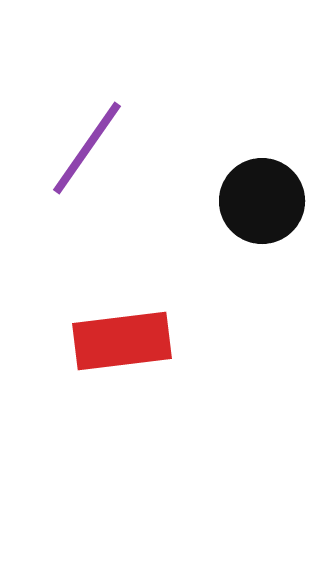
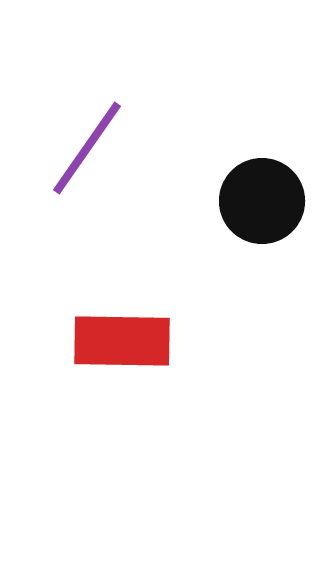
red rectangle: rotated 8 degrees clockwise
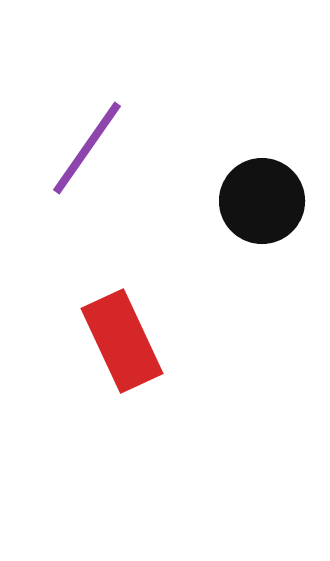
red rectangle: rotated 64 degrees clockwise
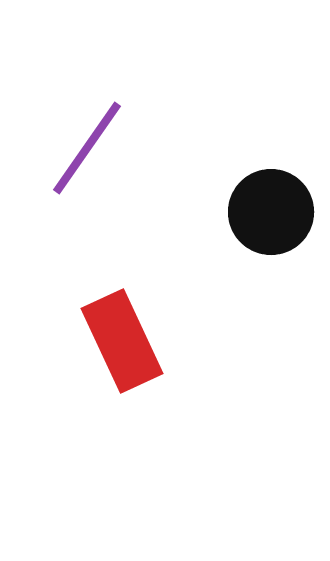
black circle: moved 9 px right, 11 px down
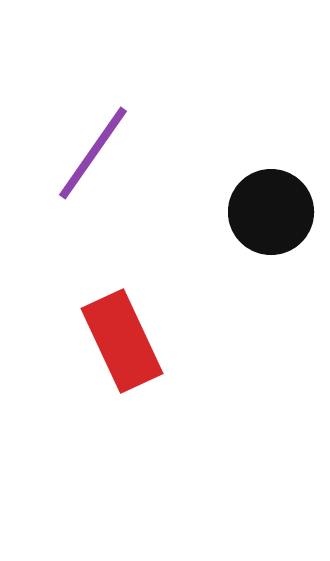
purple line: moved 6 px right, 5 px down
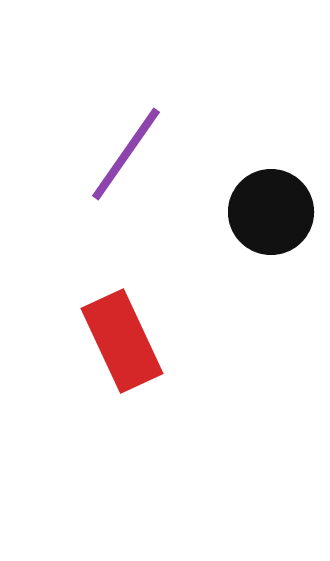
purple line: moved 33 px right, 1 px down
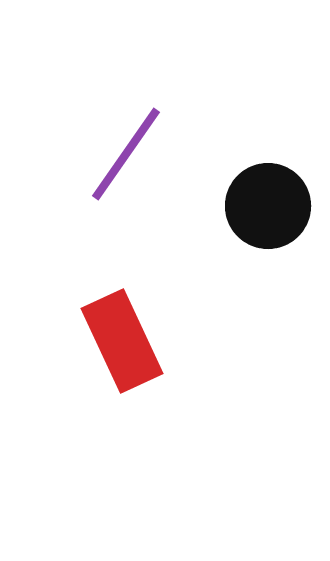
black circle: moved 3 px left, 6 px up
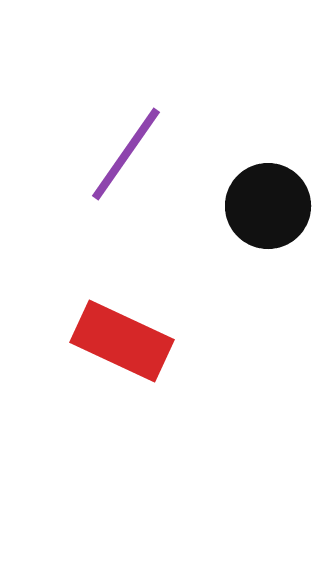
red rectangle: rotated 40 degrees counterclockwise
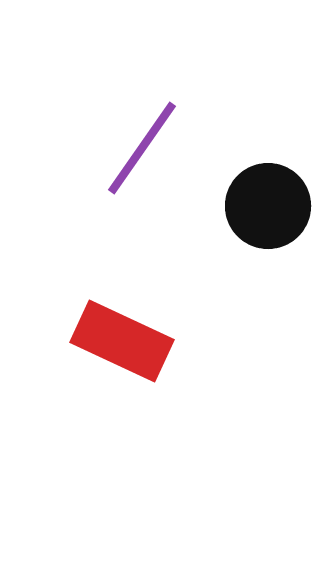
purple line: moved 16 px right, 6 px up
